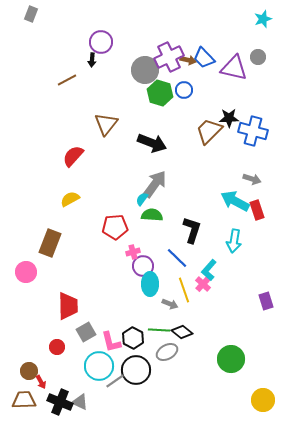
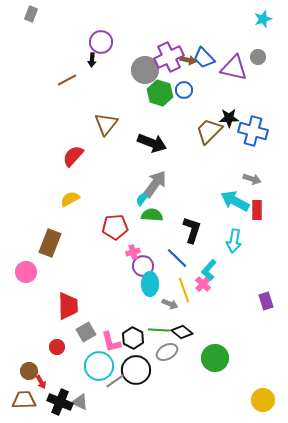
red rectangle at (257, 210): rotated 18 degrees clockwise
green circle at (231, 359): moved 16 px left, 1 px up
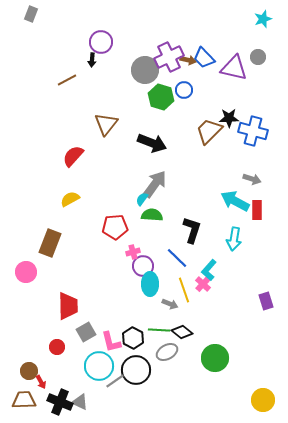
green hexagon at (160, 93): moved 1 px right, 4 px down
cyan arrow at (234, 241): moved 2 px up
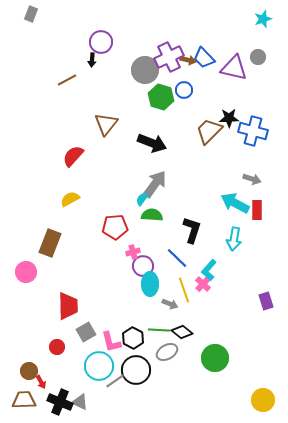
cyan arrow at (235, 201): moved 2 px down
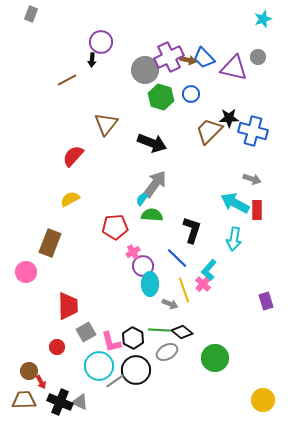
blue circle at (184, 90): moved 7 px right, 4 px down
pink cross at (133, 252): rotated 16 degrees counterclockwise
